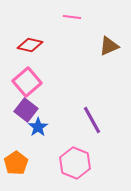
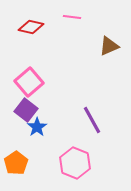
red diamond: moved 1 px right, 18 px up
pink square: moved 2 px right
blue star: moved 1 px left
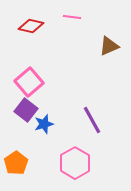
red diamond: moved 1 px up
blue star: moved 7 px right, 3 px up; rotated 18 degrees clockwise
pink hexagon: rotated 8 degrees clockwise
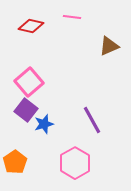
orange pentagon: moved 1 px left, 1 px up
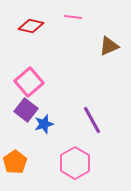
pink line: moved 1 px right
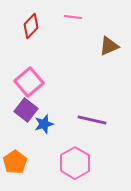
red diamond: rotated 60 degrees counterclockwise
purple line: rotated 48 degrees counterclockwise
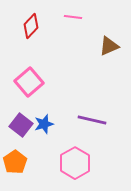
purple square: moved 5 px left, 15 px down
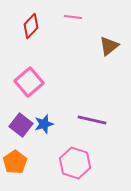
brown triangle: rotated 15 degrees counterclockwise
pink hexagon: rotated 12 degrees counterclockwise
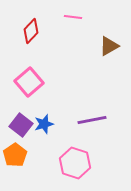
red diamond: moved 5 px down
brown triangle: rotated 10 degrees clockwise
purple line: rotated 24 degrees counterclockwise
orange pentagon: moved 7 px up
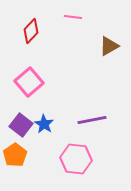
blue star: rotated 24 degrees counterclockwise
pink hexagon: moved 1 px right, 4 px up; rotated 12 degrees counterclockwise
